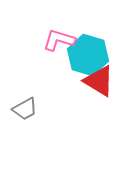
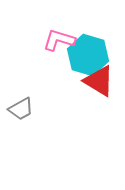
gray trapezoid: moved 4 px left
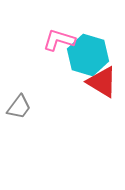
red triangle: moved 3 px right, 1 px down
gray trapezoid: moved 2 px left, 2 px up; rotated 24 degrees counterclockwise
